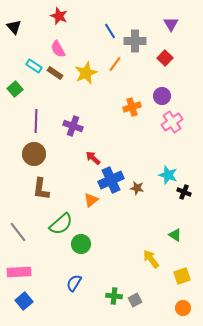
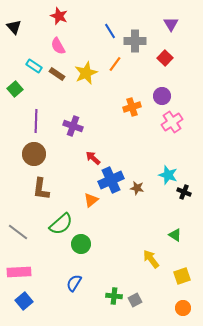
pink semicircle: moved 3 px up
brown rectangle: moved 2 px right, 1 px down
gray line: rotated 15 degrees counterclockwise
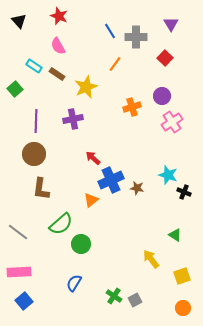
black triangle: moved 5 px right, 6 px up
gray cross: moved 1 px right, 4 px up
yellow star: moved 14 px down
purple cross: moved 7 px up; rotated 30 degrees counterclockwise
green cross: rotated 28 degrees clockwise
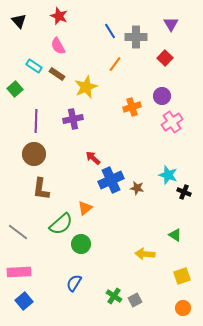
orange triangle: moved 6 px left, 8 px down
yellow arrow: moved 6 px left, 5 px up; rotated 48 degrees counterclockwise
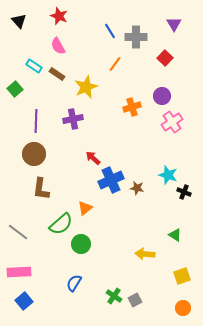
purple triangle: moved 3 px right
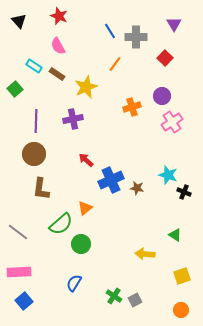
red arrow: moved 7 px left, 2 px down
orange circle: moved 2 px left, 2 px down
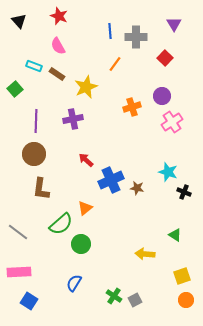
blue line: rotated 28 degrees clockwise
cyan rectangle: rotated 14 degrees counterclockwise
cyan star: moved 3 px up
blue square: moved 5 px right; rotated 18 degrees counterclockwise
orange circle: moved 5 px right, 10 px up
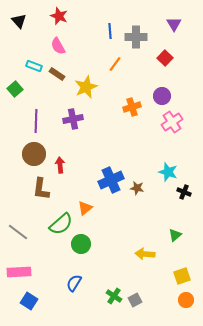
red arrow: moved 26 px left, 5 px down; rotated 42 degrees clockwise
green triangle: rotated 48 degrees clockwise
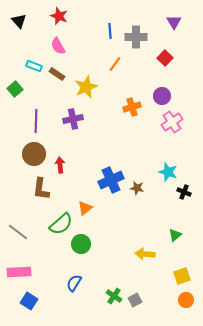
purple triangle: moved 2 px up
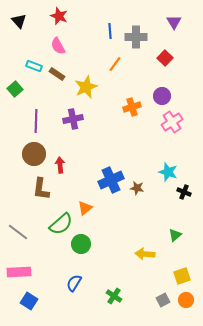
gray square: moved 28 px right
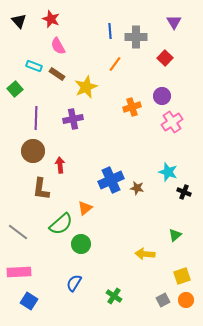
red star: moved 8 px left, 3 px down
purple line: moved 3 px up
brown circle: moved 1 px left, 3 px up
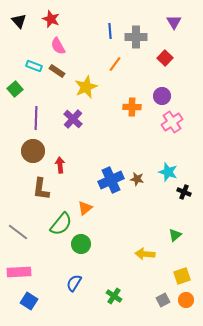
brown rectangle: moved 3 px up
orange cross: rotated 18 degrees clockwise
purple cross: rotated 36 degrees counterclockwise
brown star: moved 9 px up
green semicircle: rotated 10 degrees counterclockwise
